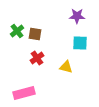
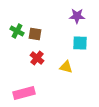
green cross: rotated 24 degrees counterclockwise
red cross: rotated 16 degrees counterclockwise
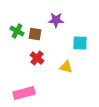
purple star: moved 21 px left, 4 px down
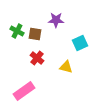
cyan square: rotated 28 degrees counterclockwise
pink rectangle: moved 2 px up; rotated 20 degrees counterclockwise
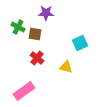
purple star: moved 10 px left, 7 px up
green cross: moved 1 px right, 4 px up
